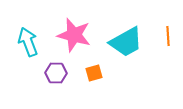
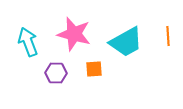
pink star: moved 1 px up
orange square: moved 4 px up; rotated 12 degrees clockwise
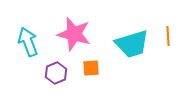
cyan trapezoid: moved 6 px right, 2 px down; rotated 12 degrees clockwise
orange square: moved 3 px left, 1 px up
purple hexagon: rotated 25 degrees counterclockwise
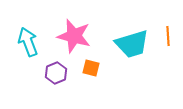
pink star: moved 2 px down
orange square: rotated 18 degrees clockwise
